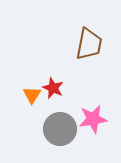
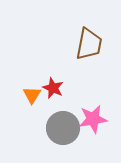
gray circle: moved 3 px right, 1 px up
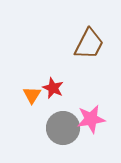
brown trapezoid: rotated 16 degrees clockwise
pink star: moved 2 px left
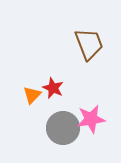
brown trapezoid: rotated 48 degrees counterclockwise
orange triangle: rotated 12 degrees clockwise
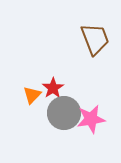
brown trapezoid: moved 6 px right, 5 px up
red star: rotated 15 degrees clockwise
gray circle: moved 1 px right, 15 px up
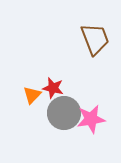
red star: rotated 25 degrees counterclockwise
